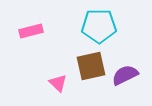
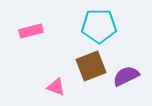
brown square: rotated 8 degrees counterclockwise
purple semicircle: moved 1 px right, 1 px down
pink triangle: moved 2 px left, 4 px down; rotated 24 degrees counterclockwise
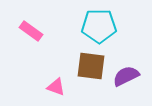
pink rectangle: rotated 50 degrees clockwise
brown square: rotated 28 degrees clockwise
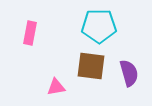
pink rectangle: moved 1 px left, 2 px down; rotated 65 degrees clockwise
purple semicircle: moved 3 px right, 3 px up; rotated 100 degrees clockwise
pink triangle: rotated 30 degrees counterclockwise
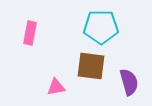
cyan pentagon: moved 2 px right, 1 px down
purple semicircle: moved 9 px down
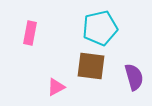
cyan pentagon: moved 1 px left, 1 px down; rotated 12 degrees counterclockwise
purple semicircle: moved 5 px right, 5 px up
pink triangle: rotated 18 degrees counterclockwise
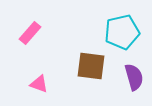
cyan pentagon: moved 22 px right, 4 px down
pink rectangle: rotated 30 degrees clockwise
pink triangle: moved 17 px left, 3 px up; rotated 48 degrees clockwise
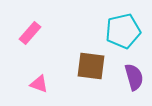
cyan pentagon: moved 1 px right, 1 px up
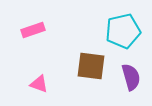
pink rectangle: moved 3 px right, 3 px up; rotated 30 degrees clockwise
purple semicircle: moved 3 px left
